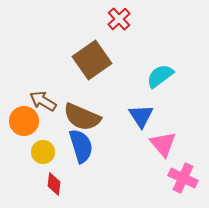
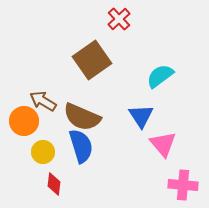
pink cross: moved 7 px down; rotated 20 degrees counterclockwise
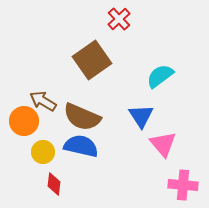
blue semicircle: rotated 60 degrees counterclockwise
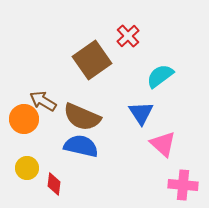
red cross: moved 9 px right, 17 px down
blue triangle: moved 3 px up
orange circle: moved 2 px up
pink triangle: rotated 8 degrees counterclockwise
yellow circle: moved 16 px left, 16 px down
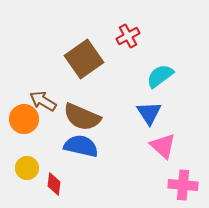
red cross: rotated 15 degrees clockwise
brown square: moved 8 px left, 1 px up
blue triangle: moved 8 px right
pink triangle: moved 2 px down
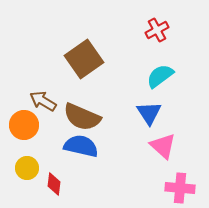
red cross: moved 29 px right, 6 px up
orange circle: moved 6 px down
pink cross: moved 3 px left, 3 px down
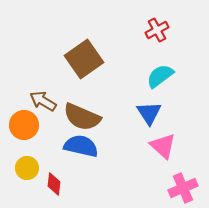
pink cross: moved 3 px right; rotated 28 degrees counterclockwise
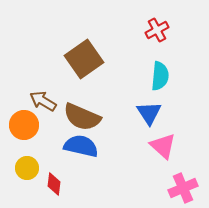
cyan semicircle: rotated 132 degrees clockwise
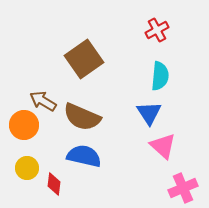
blue semicircle: moved 3 px right, 10 px down
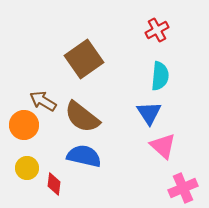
brown semicircle: rotated 15 degrees clockwise
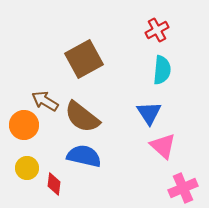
brown square: rotated 6 degrees clockwise
cyan semicircle: moved 2 px right, 6 px up
brown arrow: moved 2 px right
